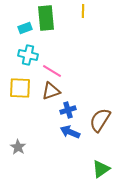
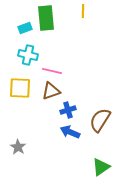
pink line: rotated 18 degrees counterclockwise
green triangle: moved 2 px up
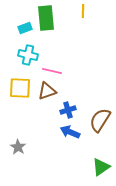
brown triangle: moved 4 px left
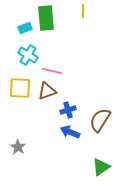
cyan cross: rotated 18 degrees clockwise
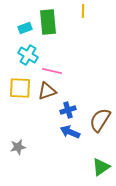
green rectangle: moved 2 px right, 4 px down
gray star: rotated 28 degrees clockwise
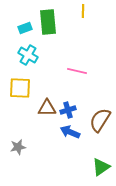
pink line: moved 25 px right
brown triangle: moved 17 px down; rotated 18 degrees clockwise
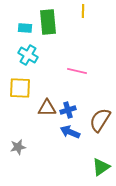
cyan rectangle: rotated 24 degrees clockwise
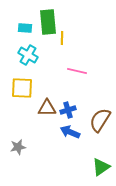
yellow line: moved 21 px left, 27 px down
yellow square: moved 2 px right
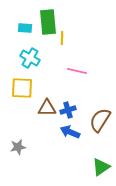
cyan cross: moved 2 px right, 3 px down
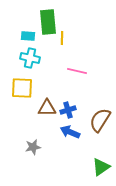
cyan rectangle: moved 3 px right, 8 px down
cyan cross: rotated 18 degrees counterclockwise
gray star: moved 15 px right
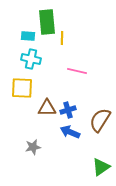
green rectangle: moved 1 px left
cyan cross: moved 1 px right, 1 px down
